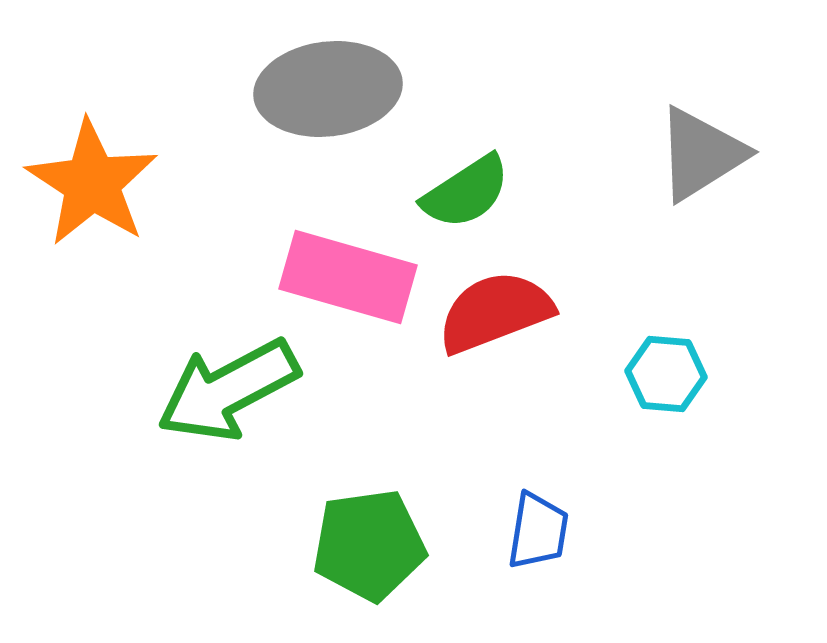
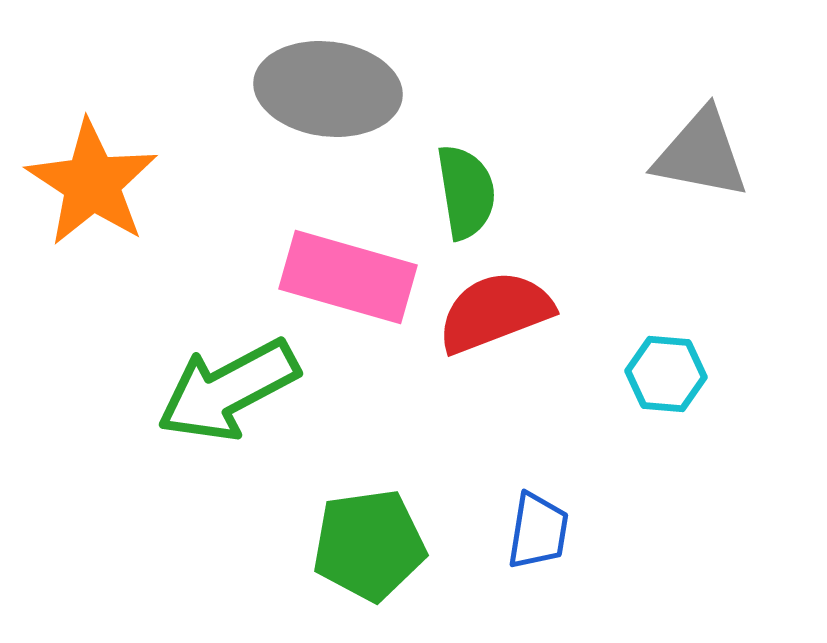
gray ellipse: rotated 14 degrees clockwise
gray triangle: rotated 43 degrees clockwise
green semicircle: rotated 66 degrees counterclockwise
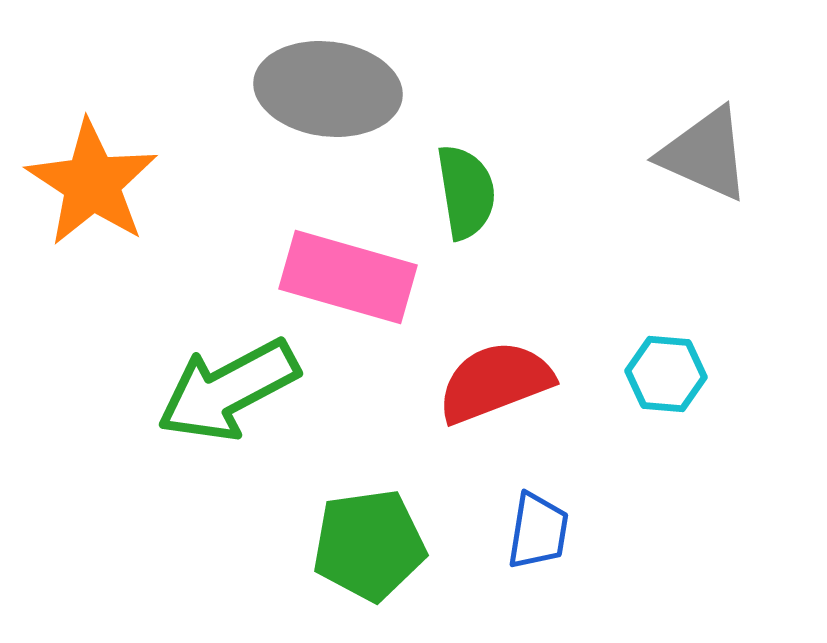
gray triangle: moved 4 px right; rotated 13 degrees clockwise
red semicircle: moved 70 px down
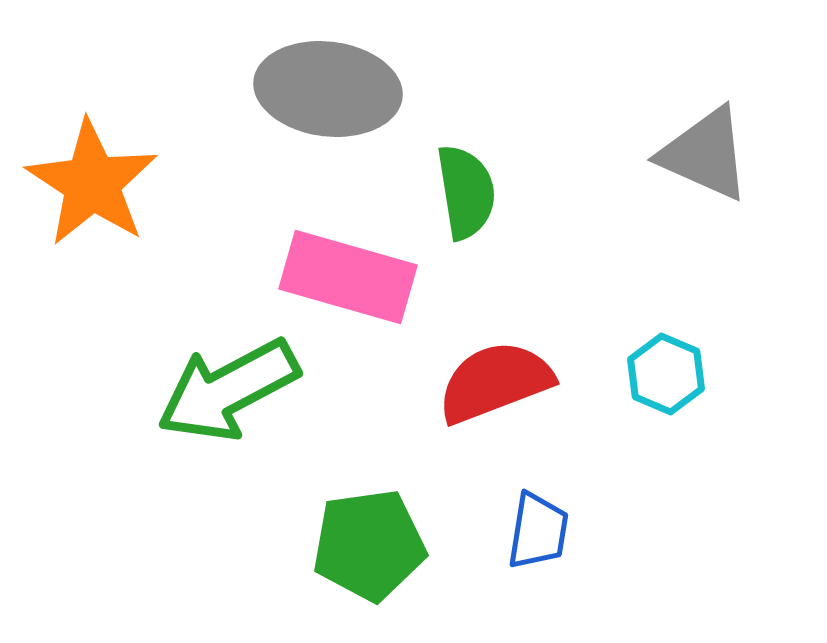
cyan hexagon: rotated 18 degrees clockwise
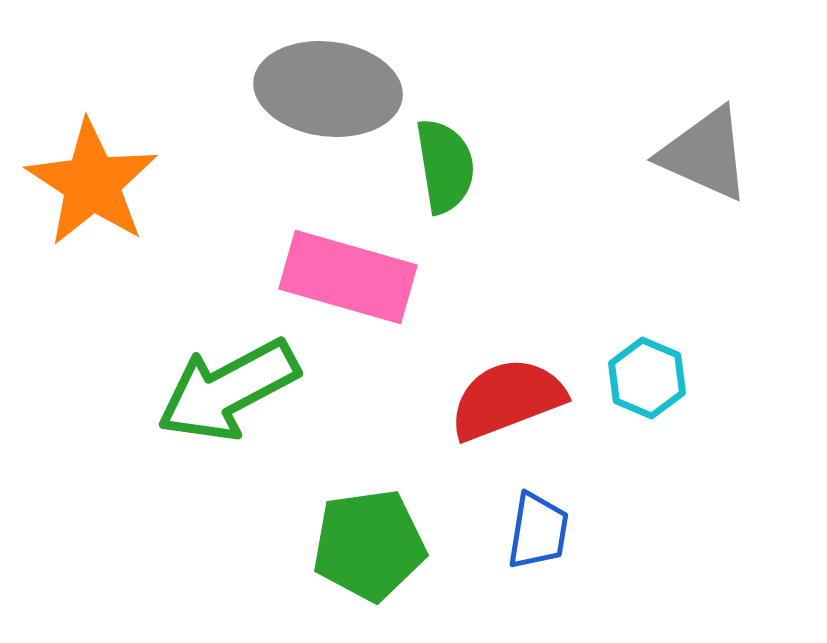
green semicircle: moved 21 px left, 26 px up
cyan hexagon: moved 19 px left, 4 px down
red semicircle: moved 12 px right, 17 px down
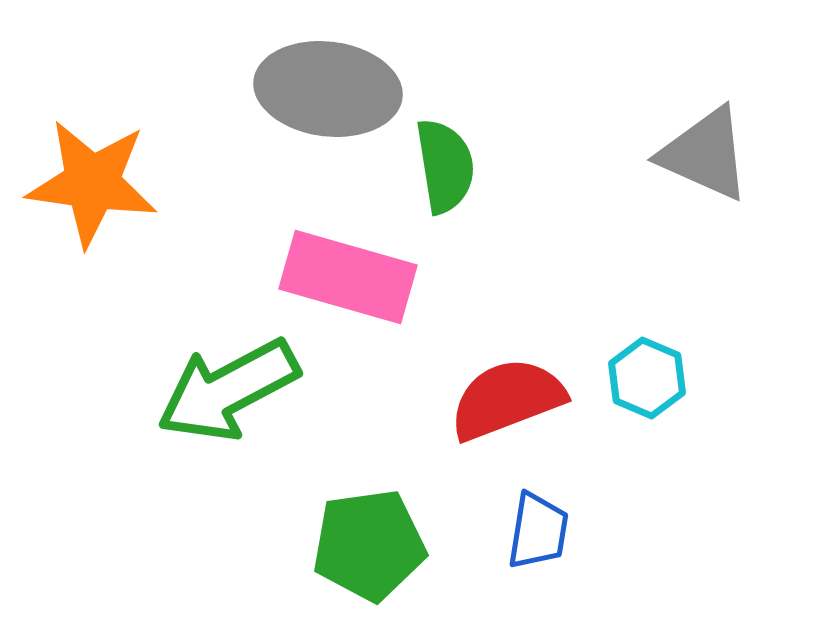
orange star: rotated 25 degrees counterclockwise
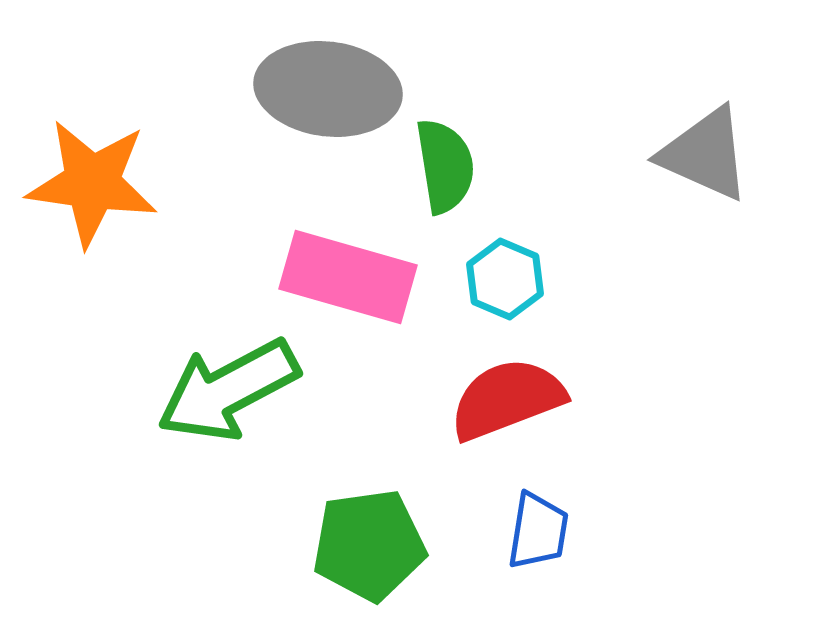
cyan hexagon: moved 142 px left, 99 px up
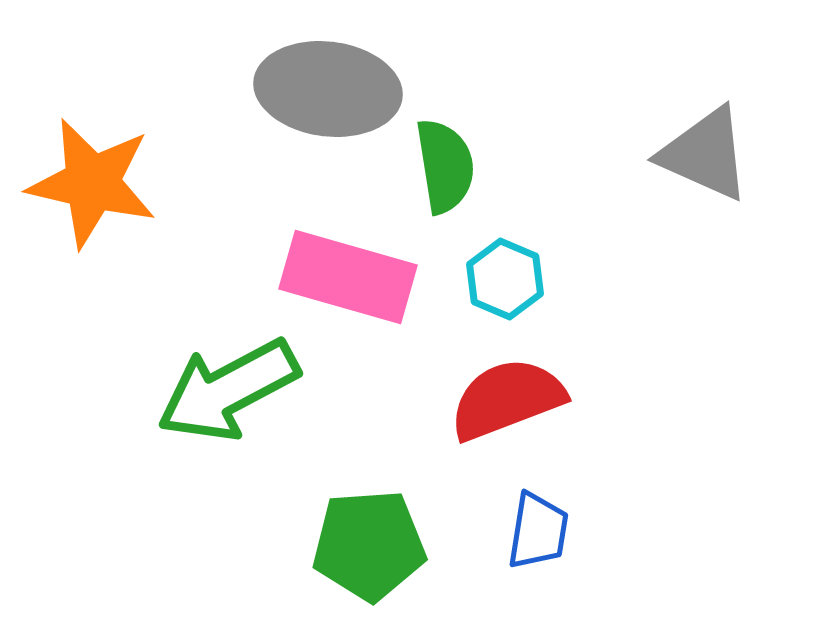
orange star: rotated 5 degrees clockwise
green pentagon: rotated 4 degrees clockwise
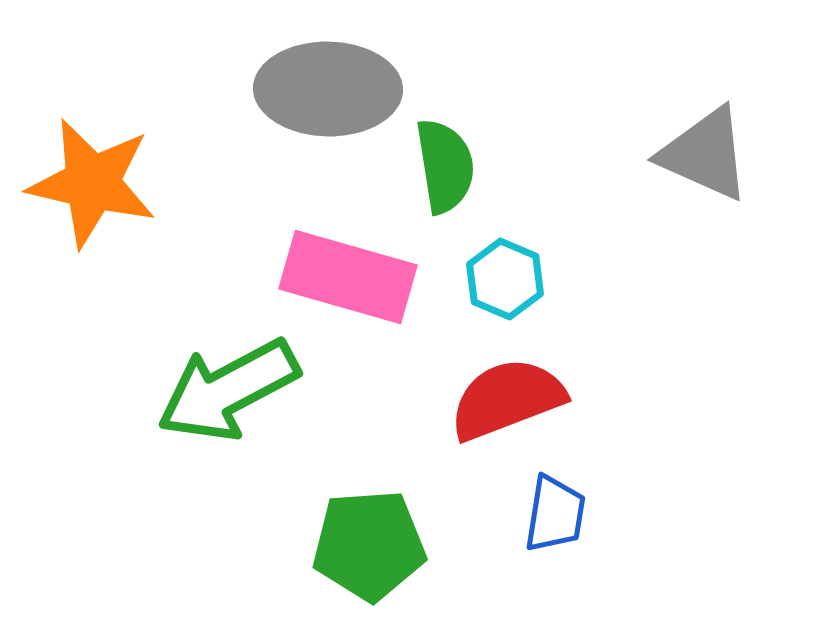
gray ellipse: rotated 6 degrees counterclockwise
blue trapezoid: moved 17 px right, 17 px up
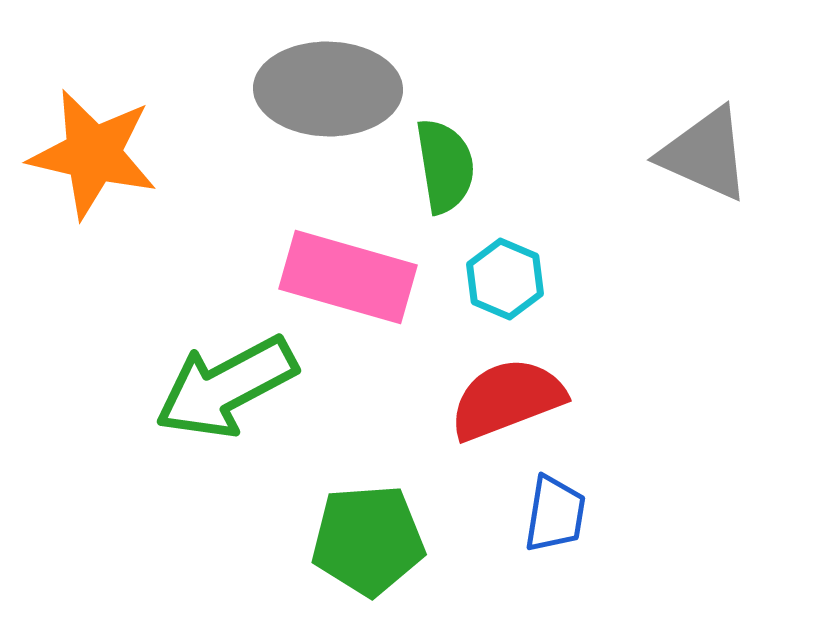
orange star: moved 1 px right, 29 px up
green arrow: moved 2 px left, 3 px up
green pentagon: moved 1 px left, 5 px up
